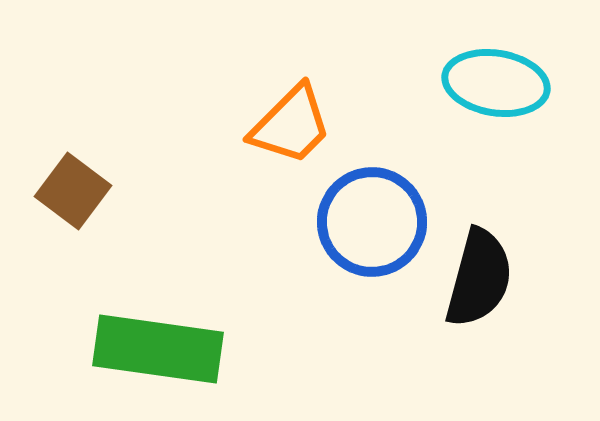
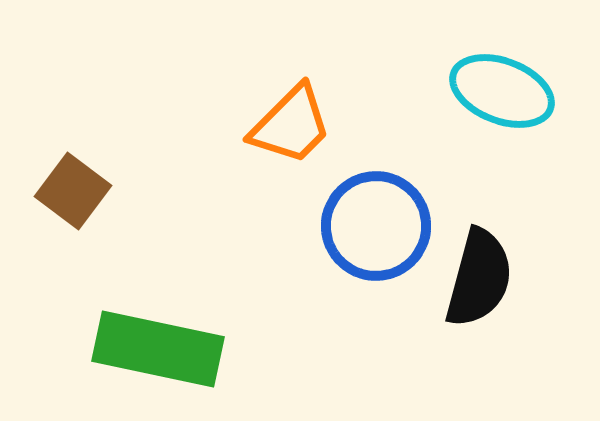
cyan ellipse: moved 6 px right, 8 px down; rotated 12 degrees clockwise
blue circle: moved 4 px right, 4 px down
green rectangle: rotated 4 degrees clockwise
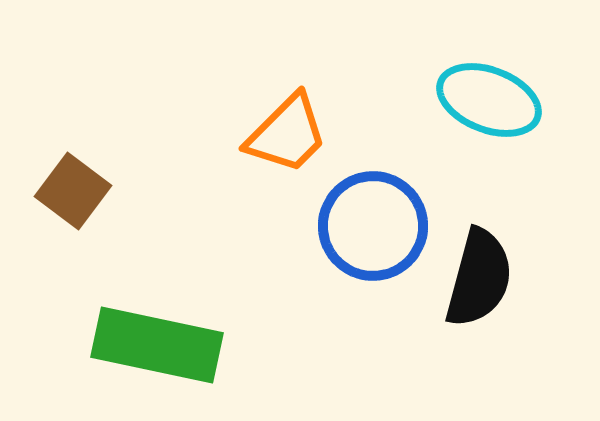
cyan ellipse: moved 13 px left, 9 px down
orange trapezoid: moved 4 px left, 9 px down
blue circle: moved 3 px left
green rectangle: moved 1 px left, 4 px up
